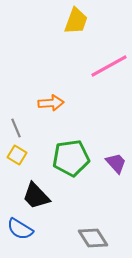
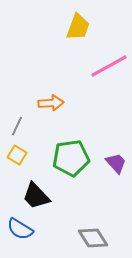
yellow trapezoid: moved 2 px right, 6 px down
gray line: moved 1 px right, 2 px up; rotated 48 degrees clockwise
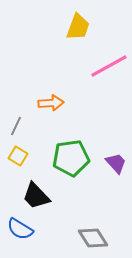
gray line: moved 1 px left
yellow square: moved 1 px right, 1 px down
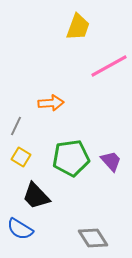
yellow square: moved 3 px right, 1 px down
purple trapezoid: moved 5 px left, 2 px up
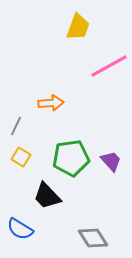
black trapezoid: moved 11 px right
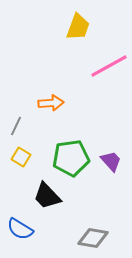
gray diamond: rotated 48 degrees counterclockwise
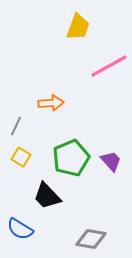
green pentagon: rotated 15 degrees counterclockwise
gray diamond: moved 2 px left, 1 px down
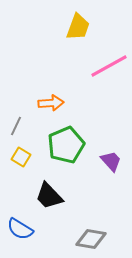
green pentagon: moved 5 px left, 13 px up
black trapezoid: moved 2 px right
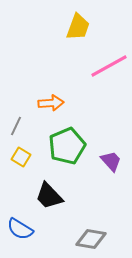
green pentagon: moved 1 px right, 1 px down
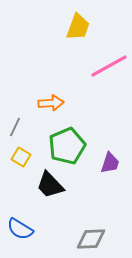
gray line: moved 1 px left, 1 px down
purple trapezoid: moved 1 px left, 2 px down; rotated 60 degrees clockwise
black trapezoid: moved 1 px right, 11 px up
gray diamond: rotated 12 degrees counterclockwise
